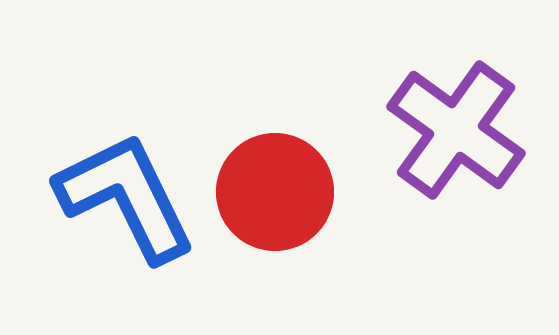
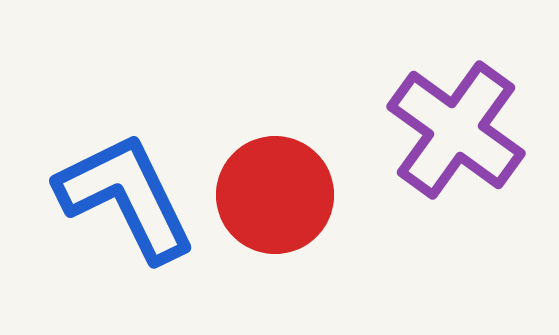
red circle: moved 3 px down
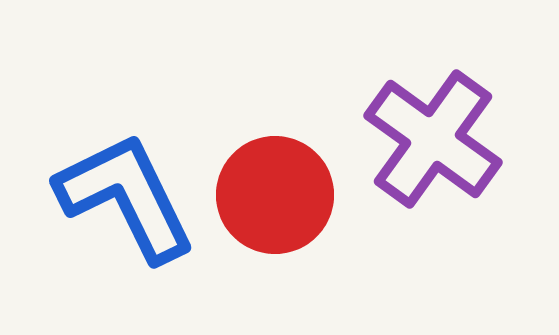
purple cross: moved 23 px left, 9 px down
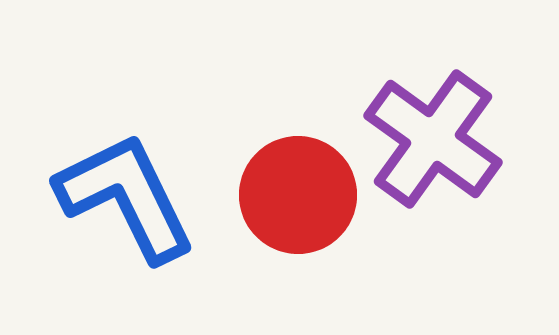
red circle: moved 23 px right
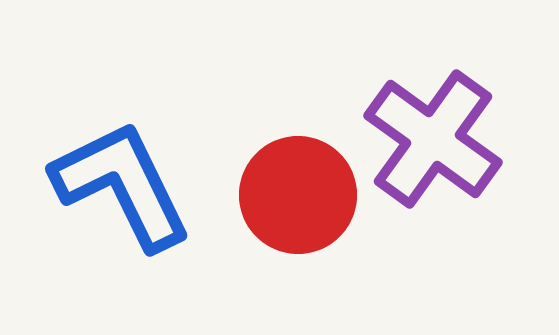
blue L-shape: moved 4 px left, 12 px up
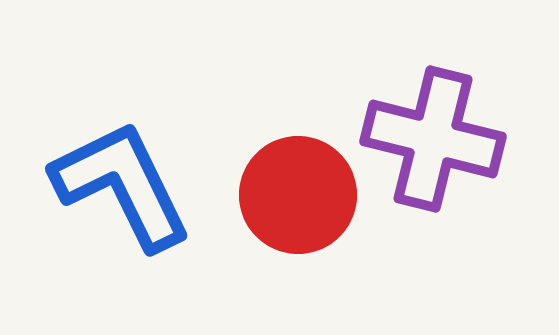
purple cross: rotated 22 degrees counterclockwise
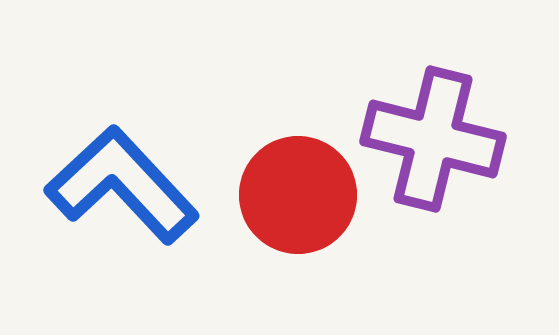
blue L-shape: rotated 17 degrees counterclockwise
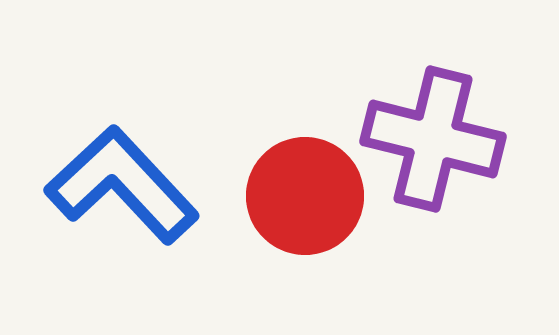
red circle: moved 7 px right, 1 px down
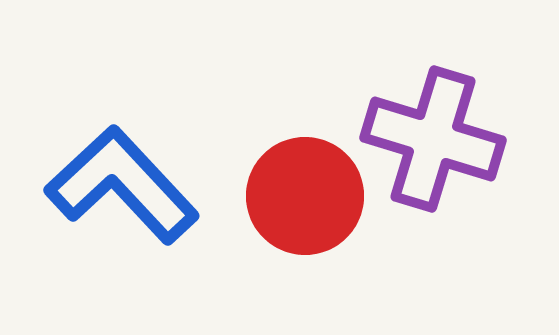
purple cross: rotated 3 degrees clockwise
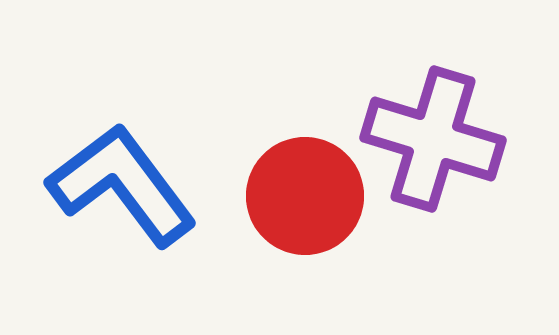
blue L-shape: rotated 6 degrees clockwise
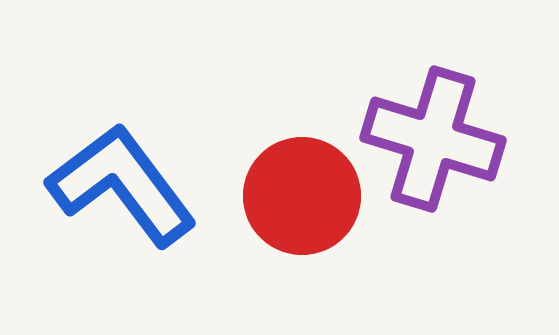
red circle: moved 3 px left
